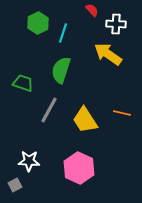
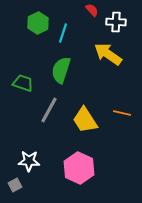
white cross: moved 2 px up
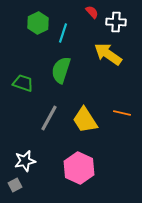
red semicircle: moved 2 px down
gray line: moved 8 px down
white star: moved 4 px left; rotated 15 degrees counterclockwise
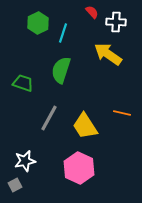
yellow trapezoid: moved 6 px down
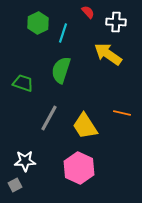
red semicircle: moved 4 px left
white star: rotated 10 degrees clockwise
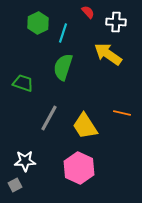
green semicircle: moved 2 px right, 3 px up
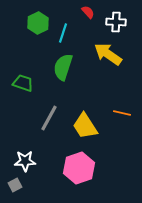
pink hexagon: rotated 16 degrees clockwise
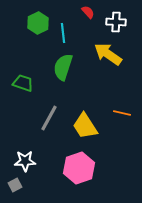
cyan line: rotated 24 degrees counterclockwise
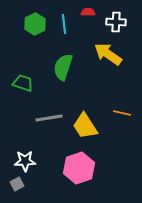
red semicircle: rotated 48 degrees counterclockwise
green hexagon: moved 3 px left, 1 px down
cyan line: moved 1 px right, 9 px up
gray line: rotated 52 degrees clockwise
gray square: moved 2 px right, 1 px up
